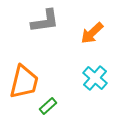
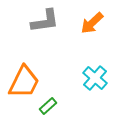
orange arrow: moved 10 px up
orange trapezoid: rotated 12 degrees clockwise
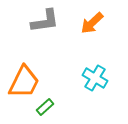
cyan cross: rotated 10 degrees counterclockwise
green rectangle: moved 3 px left, 1 px down
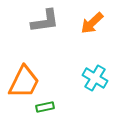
green rectangle: rotated 30 degrees clockwise
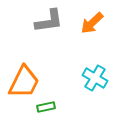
gray L-shape: moved 4 px right
green rectangle: moved 1 px right
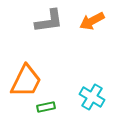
orange arrow: moved 2 px up; rotated 15 degrees clockwise
cyan cross: moved 3 px left, 19 px down
orange trapezoid: moved 2 px right, 1 px up
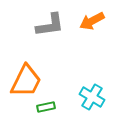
gray L-shape: moved 1 px right, 4 px down
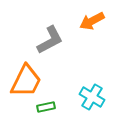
gray L-shape: moved 15 px down; rotated 20 degrees counterclockwise
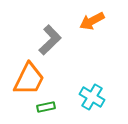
gray L-shape: rotated 16 degrees counterclockwise
orange trapezoid: moved 3 px right, 2 px up
